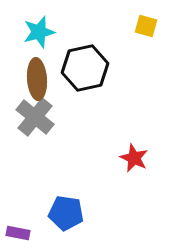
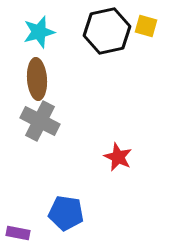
black hexagon: moved 22 px right, 37 px up
gray cross: moved 5 px right, 4 px down; rotated 12 degrees counterclockwise
red star: moved 16 px left, 1 px up
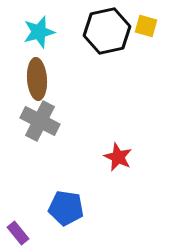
blue pentagon: moved 5 px up
purple rectangle: rotated 40 degrees clockwise
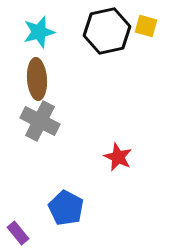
blue pentagon: rotated 20 degrees clockwise
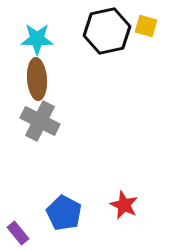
cyan star: moved 2 px left, 7 px down; rotated 16 degrees clockwise
red star: moved 6 px right, 48 px down
blue pentagon: moved 2 px left, 5 px down
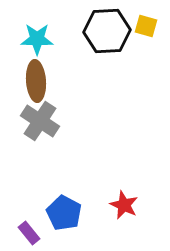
black hexagon: rotated 9 degrees clockwise
brown ellipse: moved 1 px left, 2 px down
gray cross: rotated 6 degrees clockwise
purple rectangle: moved 11 px right
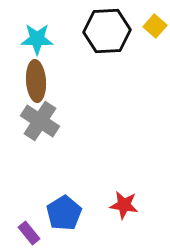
yellow square: moved 9 px right; rotated 25 degrees clockwise
red star: rotated 16 degrees counterclockwise
blue pentagon: rotated 12 degrees clockwise
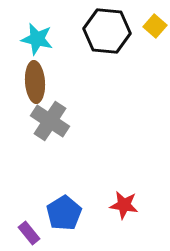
black hexagon: rotated 9 degrees clockwise
cyan star: rotated 12 degrees clockwise
brown ellipse: moved 1 px left, 1 px down
gray cross: moved 10 px right
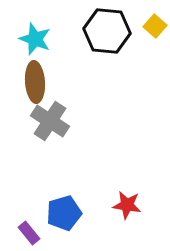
cyan star: moved 2 px left; rotated 8 degrees clockwise
red star: moved 3 px right
blue pentagon: rotated 16 degrees clockwise
